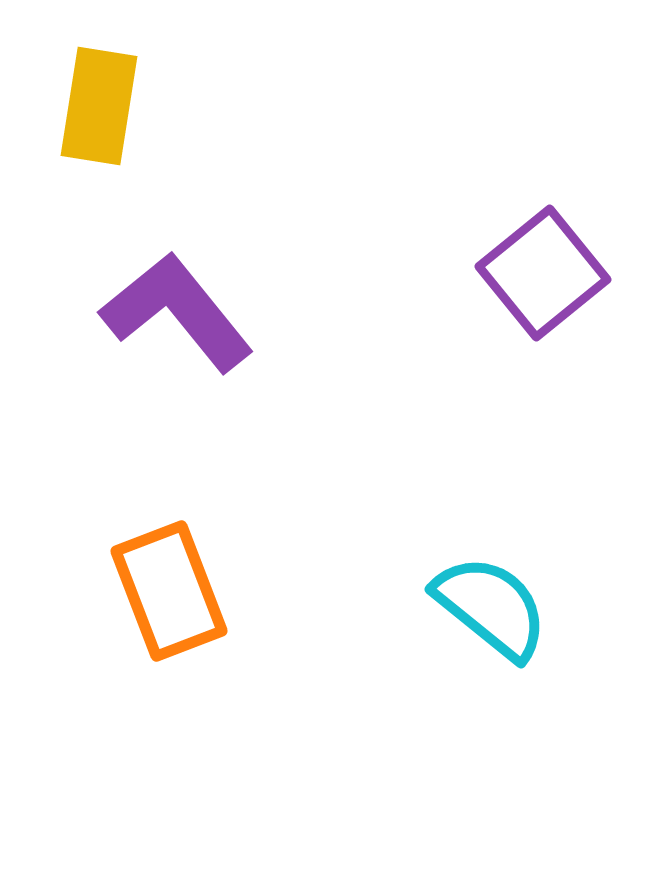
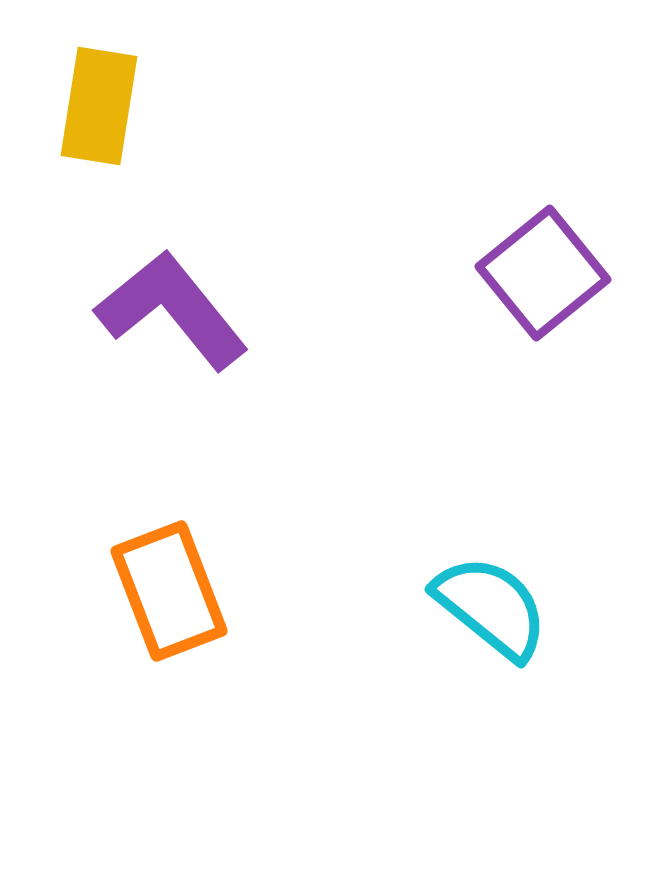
purple L-shape: moved 5 px left, 2 px up
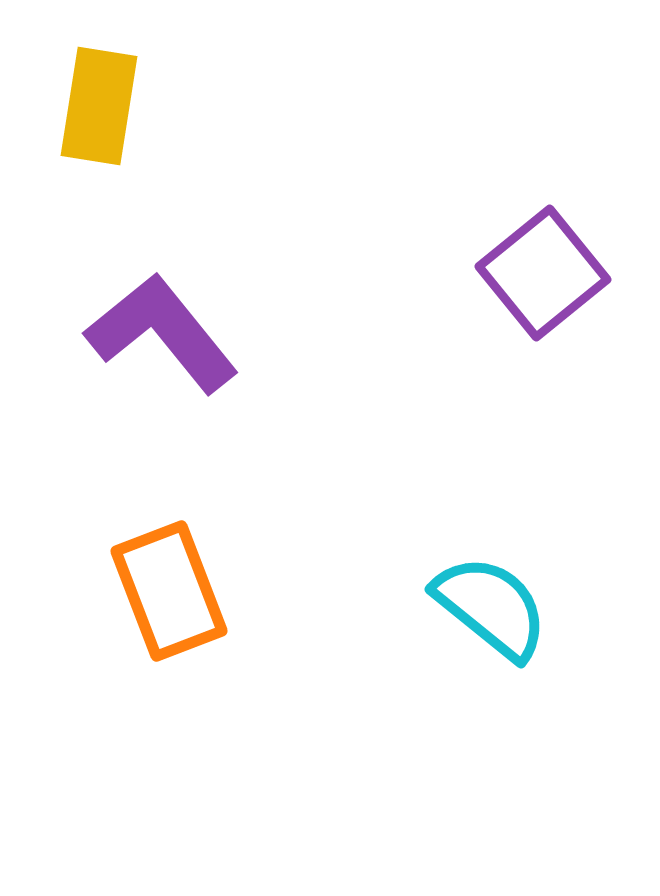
purple L-shape: moved 10 px left, 23 px down
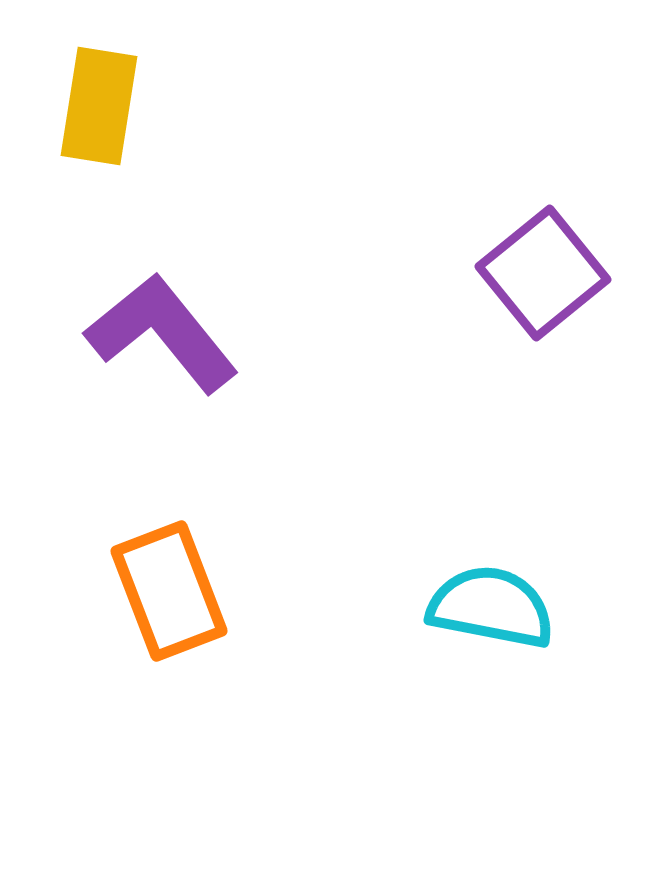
cyan semicircle: rotated 28 degrees counterclockwise
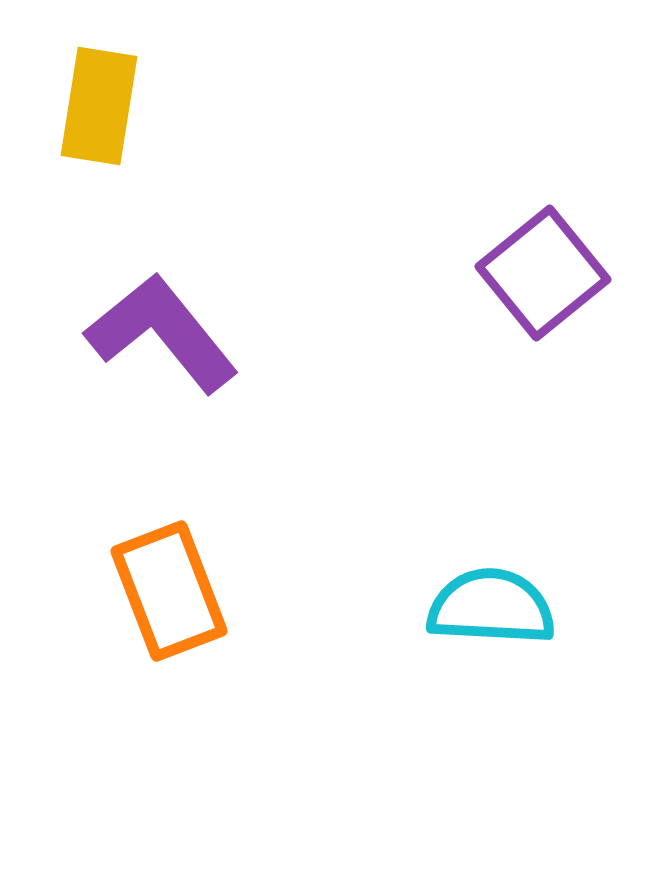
cyan semicircle: rotated 8 degrees counterclockwise
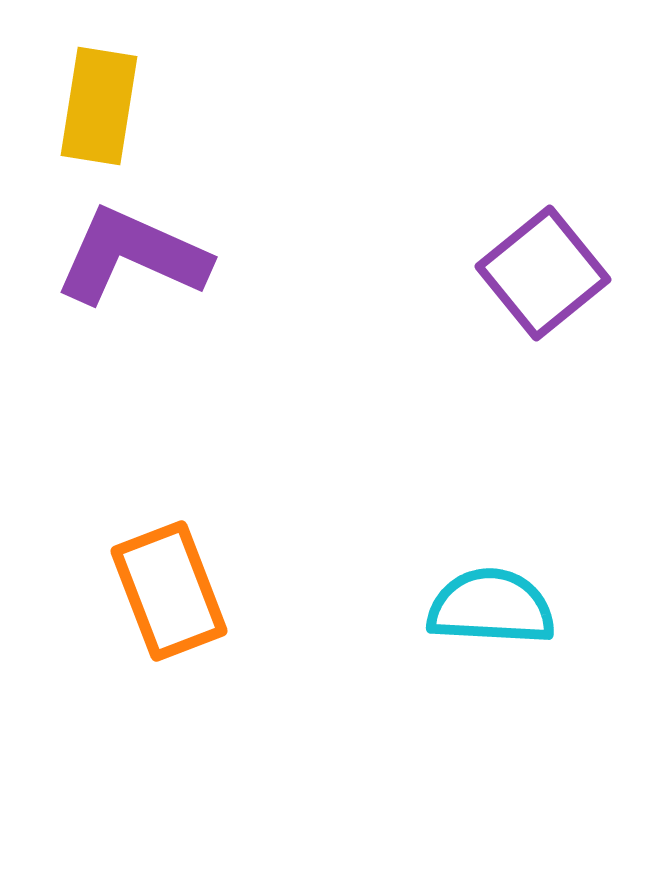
purple L-shape: moved 30 px left, 77 px up; rotated 27 degrees counterclockwise
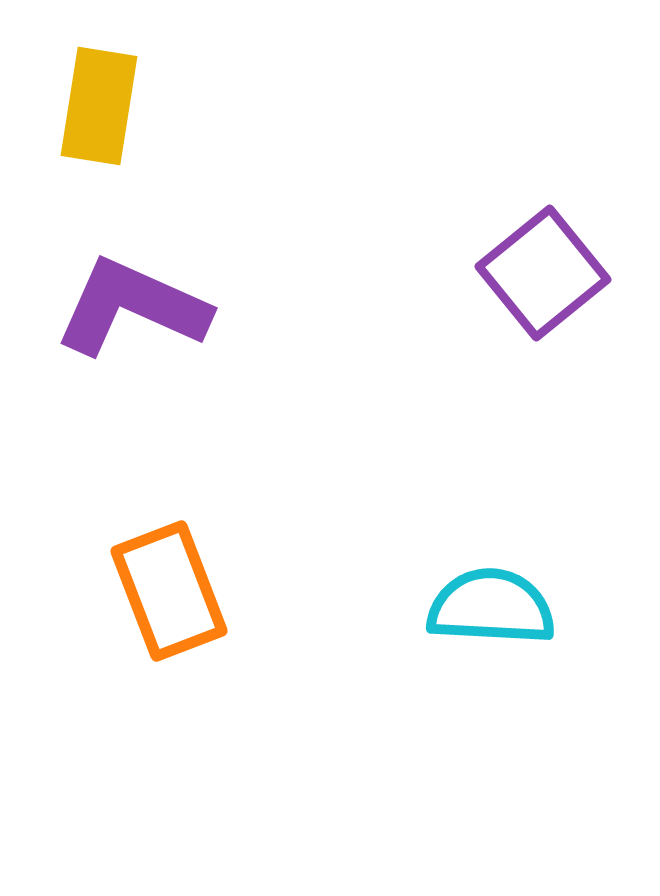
purple L-shape: moved 51 px down
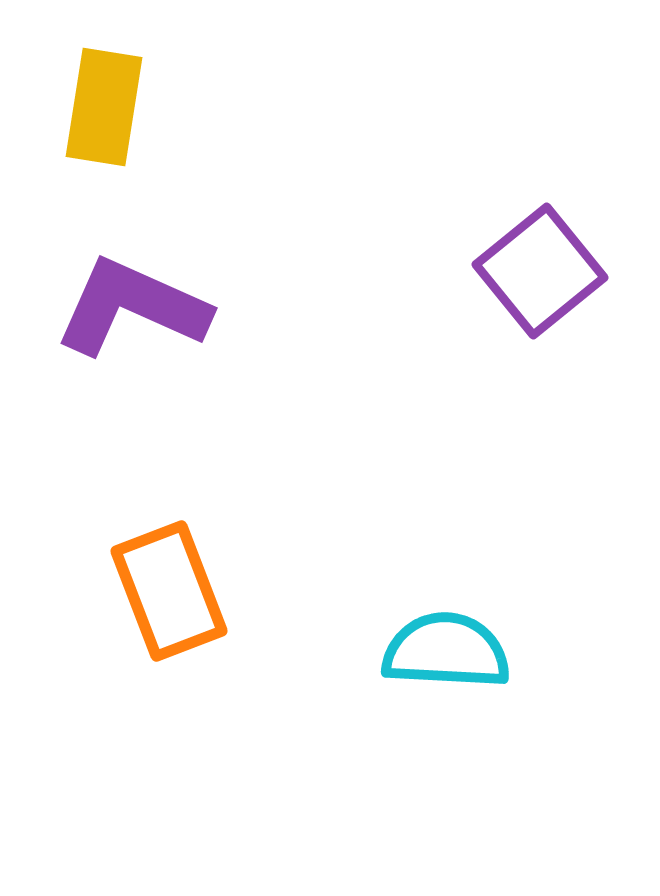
yellow rectangle: moved 5 px right, 1 px down
purple square: moved 3 px left, 2 px up
cyan semicircle: moved 45 px left, 44 px down
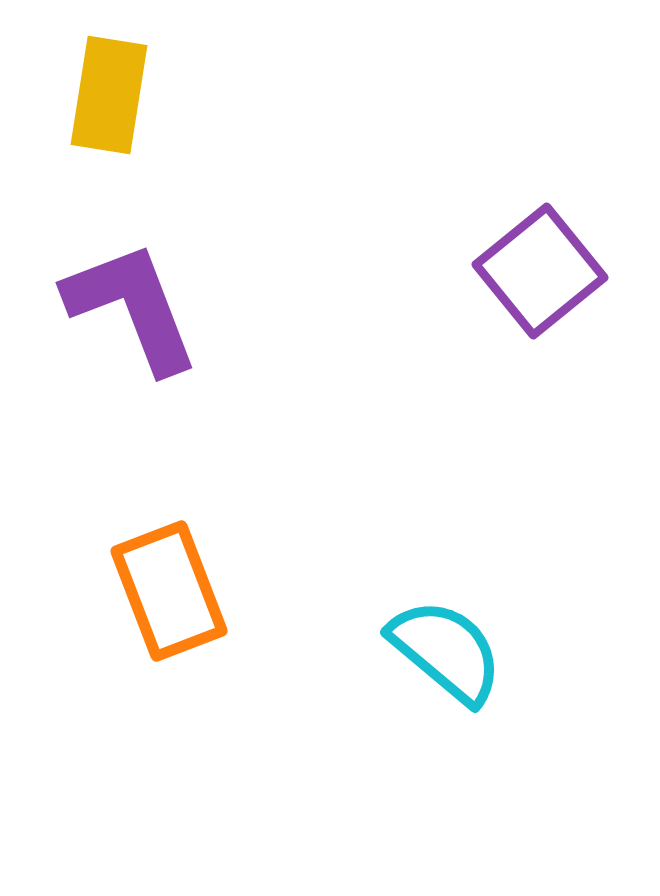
yellow rectangle: moved 5 px right, 12 px up
purple L-shape: rotated 45 degrees clockwise
cyan semicircle: rotated 37 degrees clockwise
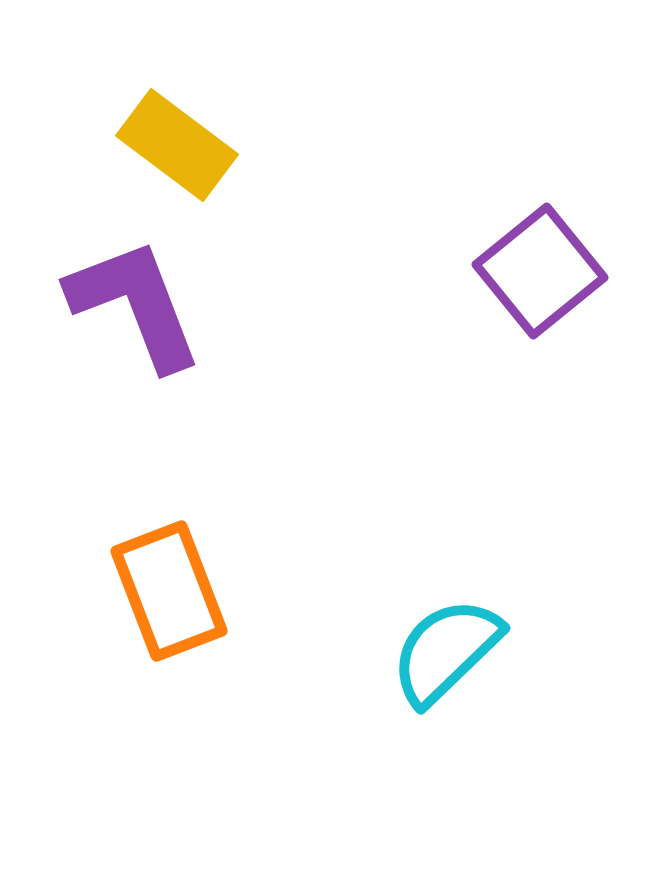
yellow rectangle: moved 68 px right, 50 px down; rotated 62 degrees counterclockwise
purple L-shape: moved 3 px right, 3 px up
cyan semicircle: rotated 84 degrees counterclockwise
